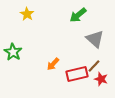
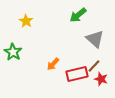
yellow star: moved 1 px left, 7 px down
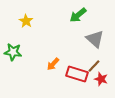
green star: rotated 24 degrees counterclockwise
red rectangle: rotated 30 degrees clockwise
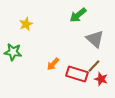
yellow star: moved 3 px down; rotated 16 degrees clockwise
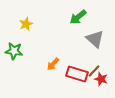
green arrow: moved 2 px down
green star: moved 1 px right, 1 px up
brown line: moved 5 px down
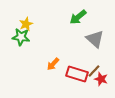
green star: moved 7 px right, 14 px up
